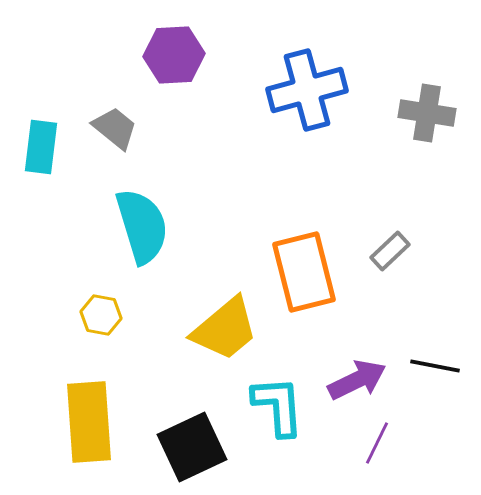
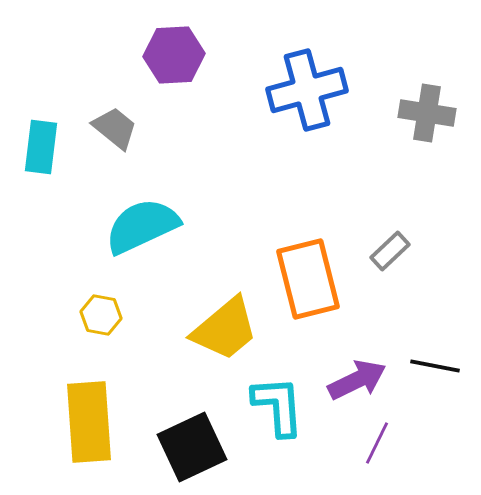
cyan semicircle: rotated 98 degrees counterclockwise
orange rectangle: moved 4 px right, 7 px down
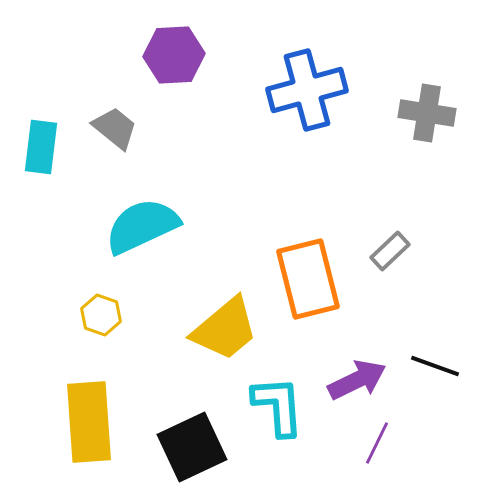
yellow hexagon: rotated 9 degrees clockwise
black line: rotated 9 degrees clockwise
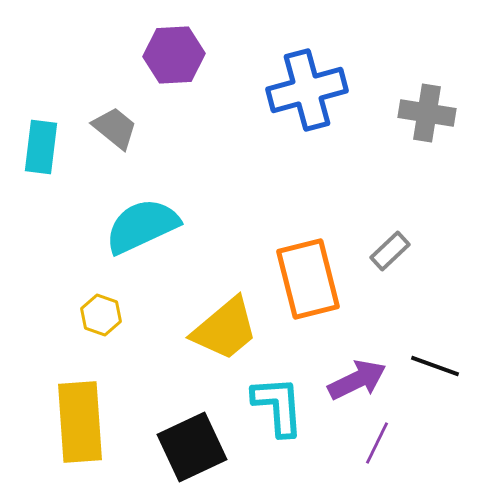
yellow rectangle: moved 9 px left
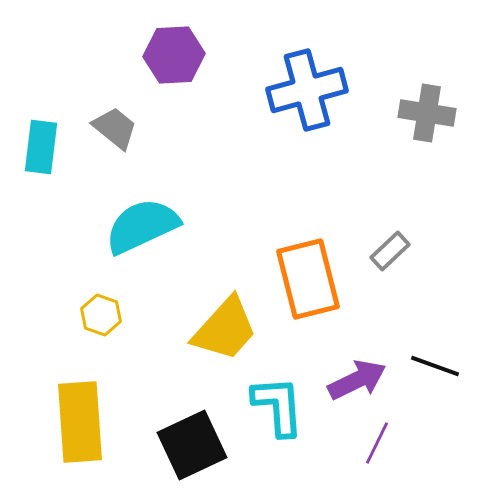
yellow trapezoid: rotated 8 degrees counterclockwise
black square: moved 2 px up
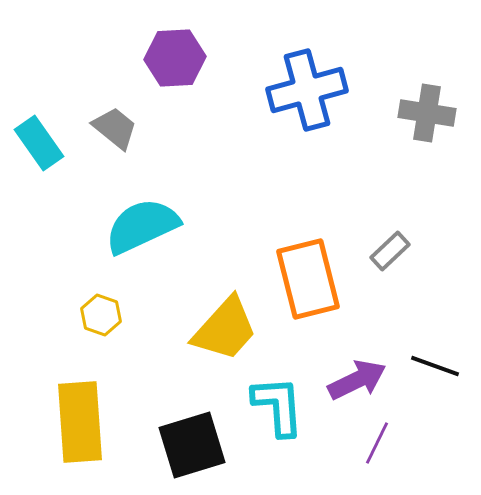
purple hexagon: moved 1 px right, 3 px down
cyan rectangle: moved 2 px left, 4 px up; rotated 42 degrees counterclockwise
black square: rotated 8 degrees clockwise
